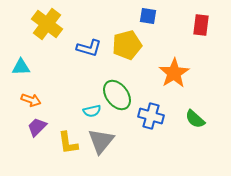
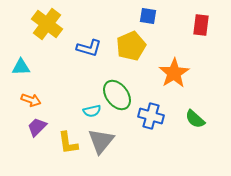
yellow pentagon: moved 4 px right, 1 px down; rotated 8 degrees counterclockwise
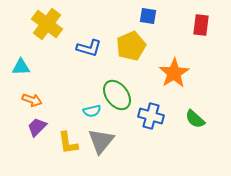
orange arrow: moved 1 px right
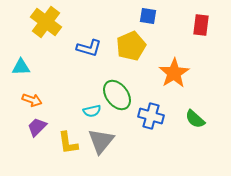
yellow cross: moved 1 px left, 2 px up
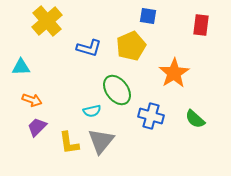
yellow cross: moved 1 px right, 1 px up; rotated 12 degrees clockwise
green ellipse: moved 5 px up
yellow L-shape: moved 1 px right
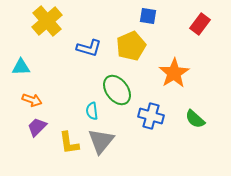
red rectangle: moved 1 px left, 1 px up; rotated 30 degrees clockwise
cyan semicircle: rotated 96 degrees clockwise
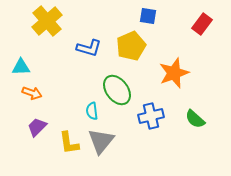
red rectangle: moved 2 px right
orange star: rotated 12 degrees clockwise
orange arrow: moved 7 px up
blue cross: rotated 30 degrees counterclockwise
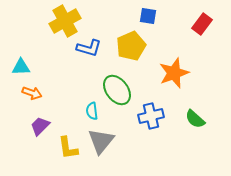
yellow cross: moved 18 px right; rotated 12 degrees clockwise
purple trapezoid: moved 3 px right, 1 px up
yellow L-shape: moved 1 px left, 5 px down
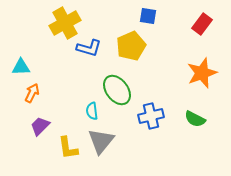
yellow cross: moved 2 px down
orange star: moved 28 px right
orange arrow: rotated 84 degrees counterclockwise
green semicircle: rotated 15 degrees counterclockwise
